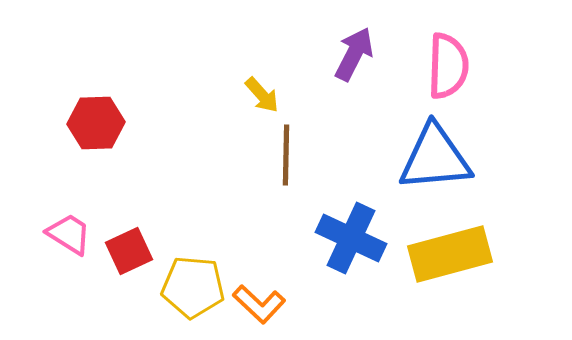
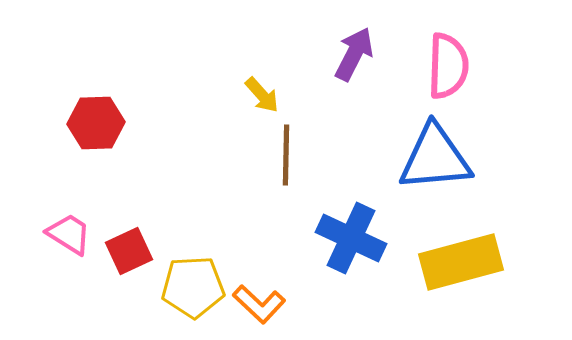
yellow rectangle: moved 11 px right, 8 px down
yellow pentagon: rotated 8 degrees counterclockwise
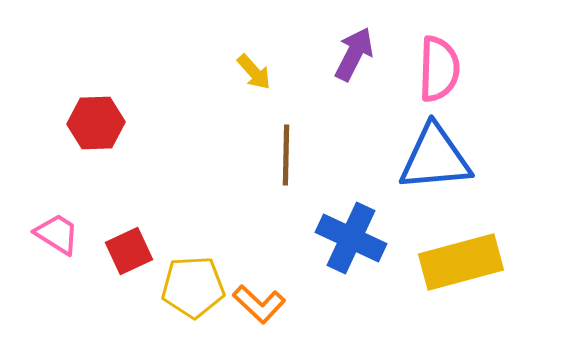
pink semicircle: moved 9 px left, 3 px down
yellow arrow: moved 8 px left, 23 px up
pink trapezoid: moved 12 px left
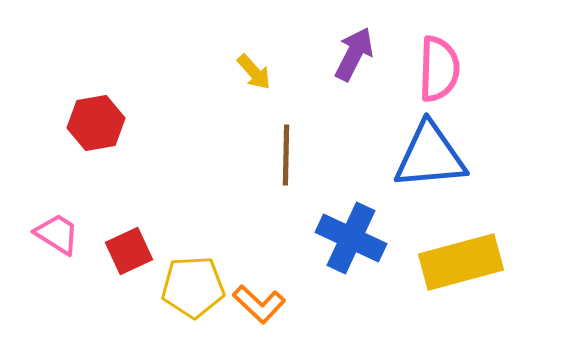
red hexagon: rotated 8 degrees counterclockwise
blue triangle: moved 5 px left, 2 px up
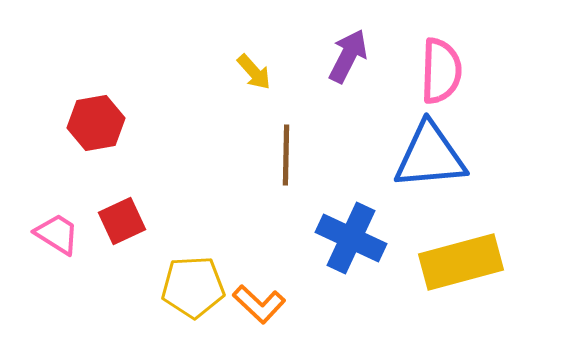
purple arrow: moved 6 px left, 2 px down
pink semicircle: moved 2 px right, 2 px down
red square: moved 7 px left, 30 px up
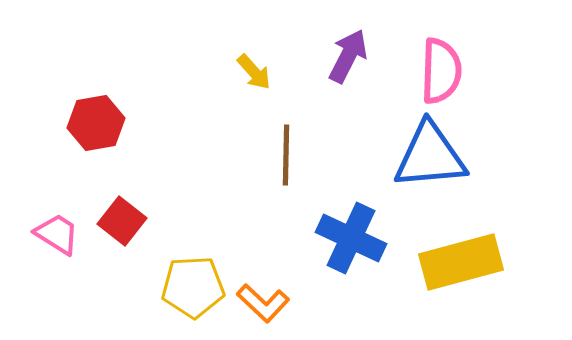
red square: rotated 27 degrees counterclockwise
orange L-shape: moved 4 px right, 1 px up
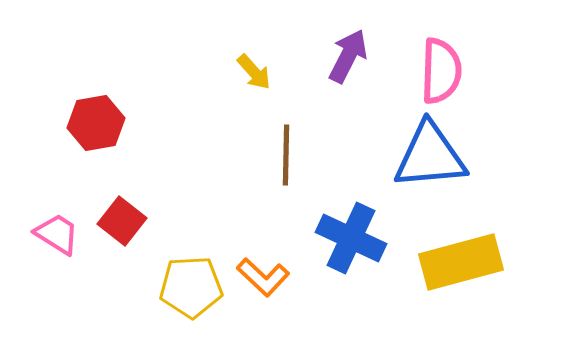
yellow pentagon: moved 2 px left
orange L-shape: moved 26 px up
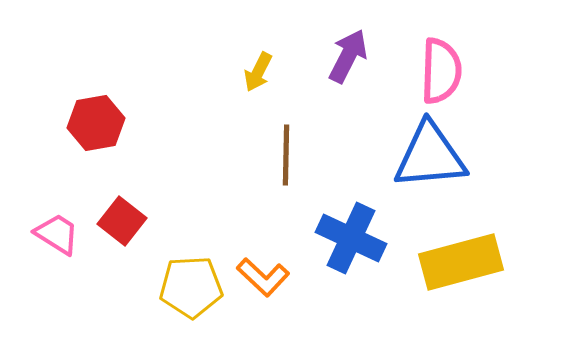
yellow arrow: moved 4 px right; rotated 69 degrees clockwise
